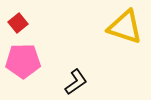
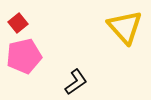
yellow triangle: rotated 30 degrees clockwise
pink pentagon: moved 1 px right, 5 px up; rotated 12 degrees counterclockwise
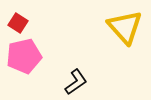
red square: rotated 18 degrees counterclockwise
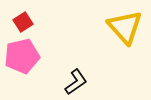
red square: moved 5 px right, 1 px up; rotated 24 degrees clockwise
pink pentagon: moved 2 px left
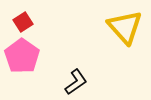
pink pentagon: rotated 24 degrees counterclockwise
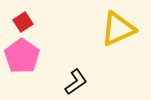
yellow triangle: moved 7 px left, 2 px down; rotated 48 degrees clockwise
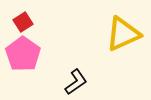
yellow triangle: moved 5 px right, 5 px down
pink pentagon: moved 1 px right, 2 px up
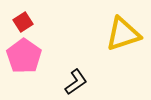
yellow triangle: rotated 6 degrees clockwise
pink pentagon: moved 1 px right, 2 px down
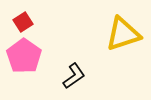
black L-shape: moved 2 px left, 6 px up
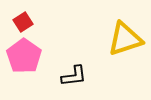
yellow triangle: moved 2 px right, 5 px down
black L-shape: rotated 28 degrees clockwise
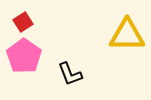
yellow triangle: moved 2 px right, 4 px up; rotated 18 degrees clockwise
black L-shape: moved 4 px left, 2 px up; rotated 76 degrees clockwise
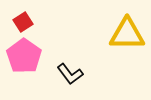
yellow triangle: moved 1 px up
black L-shape: rotated 16 degrees counterclockwise
